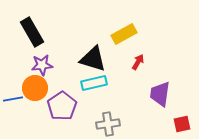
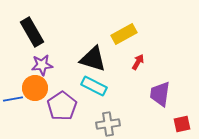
cyan rectangle: moved 3 px down; rotated 40 degrees clockwise
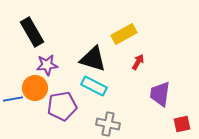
purple star: moved 5 px right
purple pentagon: rotated 24 degrees clockwise
gray cross: rotated 20 degrees clockwise
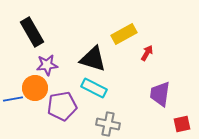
red arrow: moved 9 px right, 9 px up
cyan rectangle: moved 2 px down
